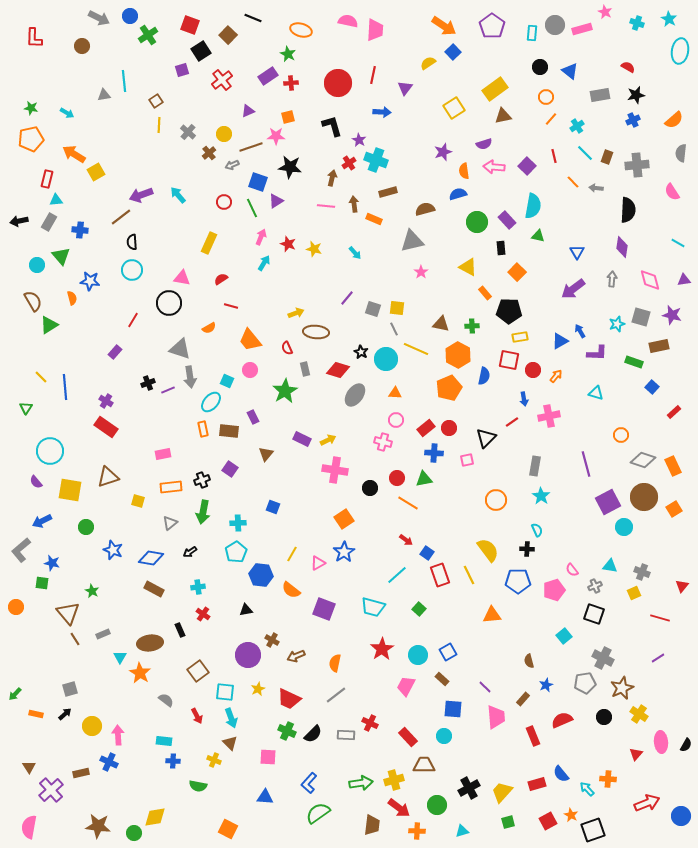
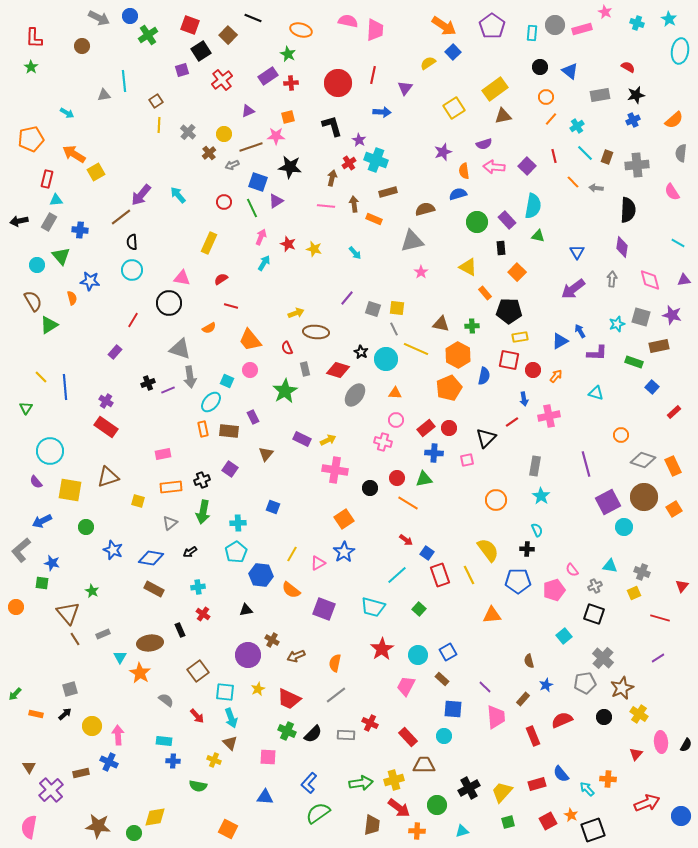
green star at (31, 108): moved 41 px up; rotated 24 degrees clockwise
purple arrow at (141, 195): rotated 30 degrees counterclockwise
gray cross at (603, 658): rotated 15 degrees clockwise
red arrow at (197, 716): rotated 14 degrees counterclockwise
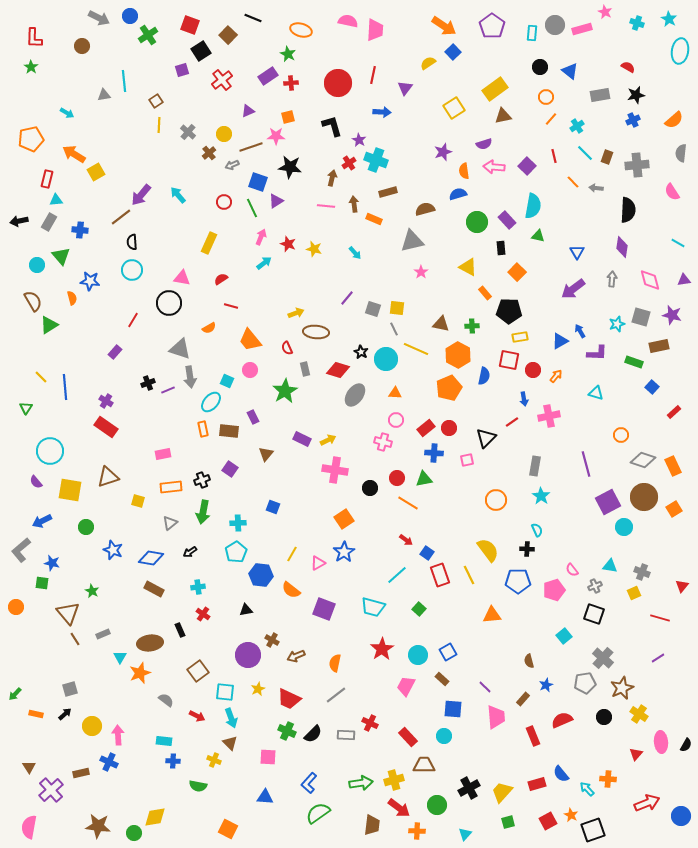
cyan arrow at (264, 263): rotated 21 degrees clockwise
orange star at (140, 673): rotated 20 degrees clockwise
red arrow at (197, 716): rotated 21 degrees counterclockwise
cyan triangle at (462, 831): moved 3 px right, 3 px down; rotated 32 degrees counterclockwise
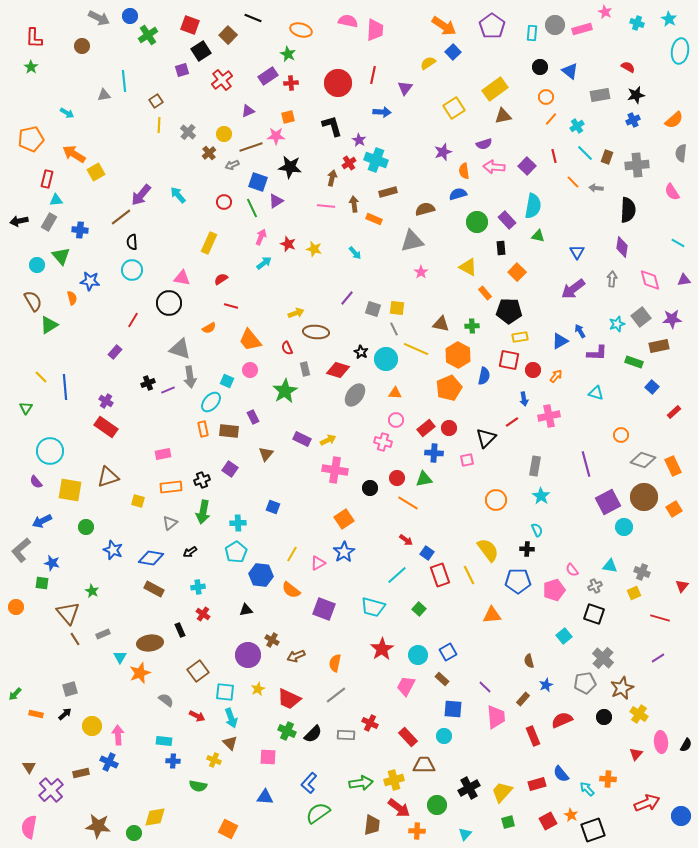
purple star at (672, 315): moved 4 px down; rotated 18 degrees counterclockwise
gray square at (641, 317): rotated 36 degrees clockwise
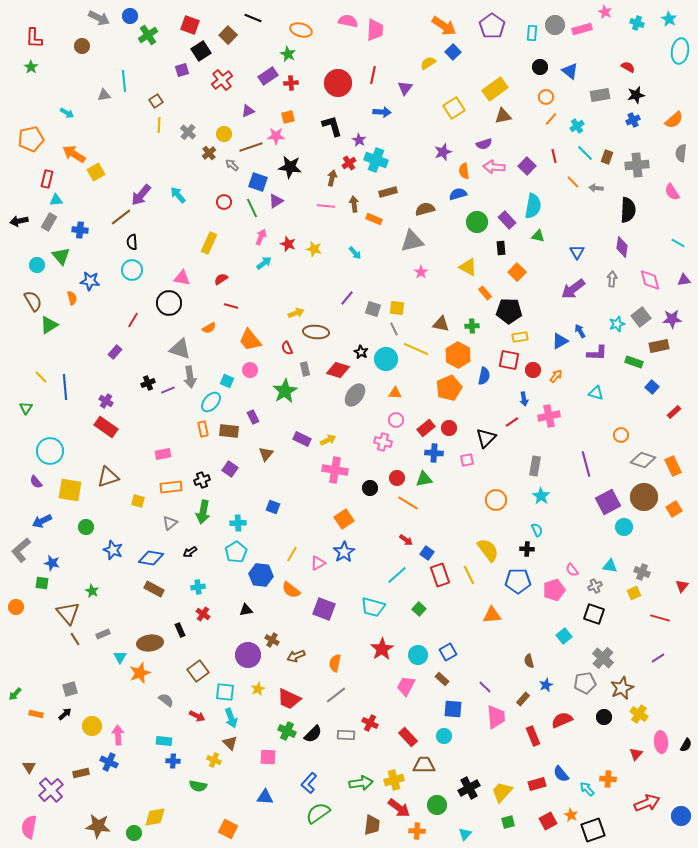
gray arrow at (232, 165): rotated 64 degrees clockwise
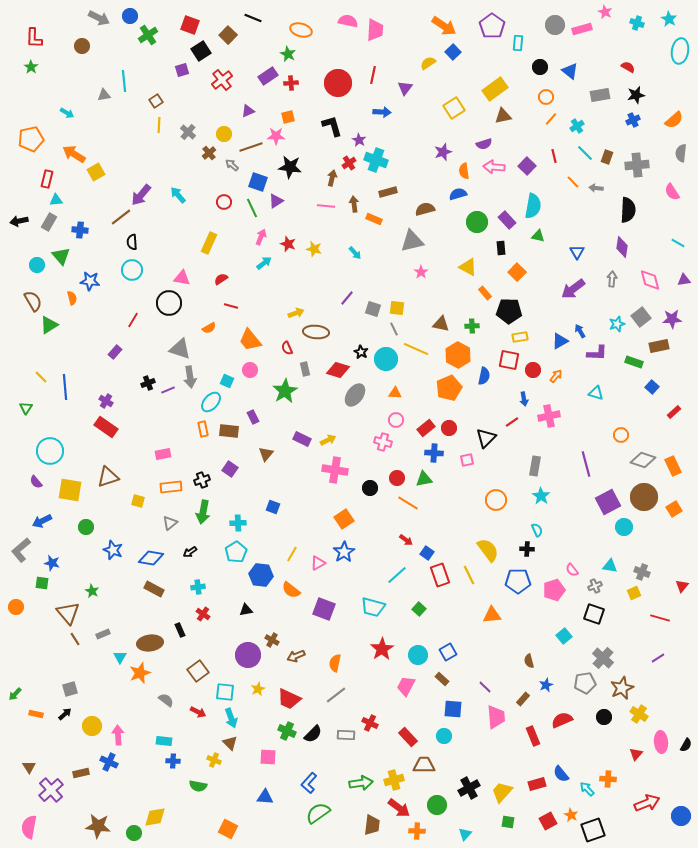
cyan rectangle at (532, 33): moved 14 px left, 10 px down
red arrow at (197, 716): moved 1 px right, 4 px up
green square at (508, 822): rotated 24 degrees clockwise
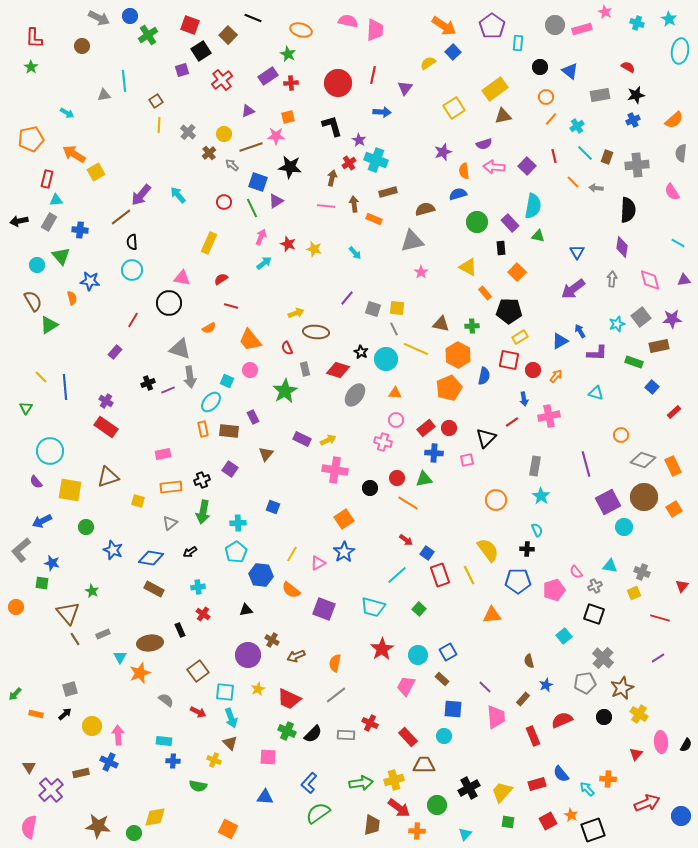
purple rectangle at (507, 220): moved 3 px right, 3 px down
yellow rectangle at (520, 337): rotated 21 degrees counterclockwise
pink semicircle at (572, 570): moved 4 px right, 2 px down
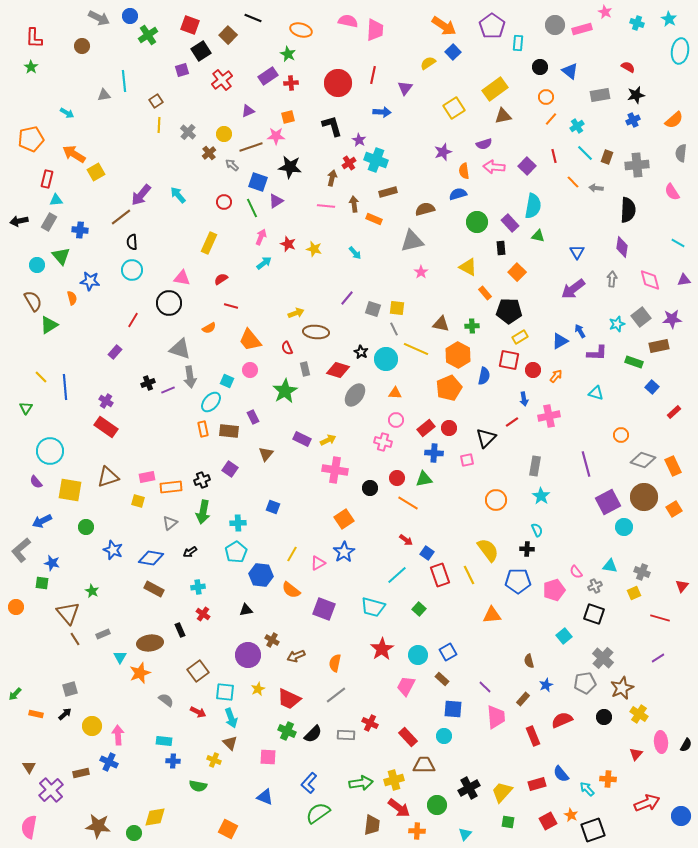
pink rectangle at (163, 454): moved 16 px left, 23 px down
blue triangle at (265, 797): rotated 18 degrees clockwise
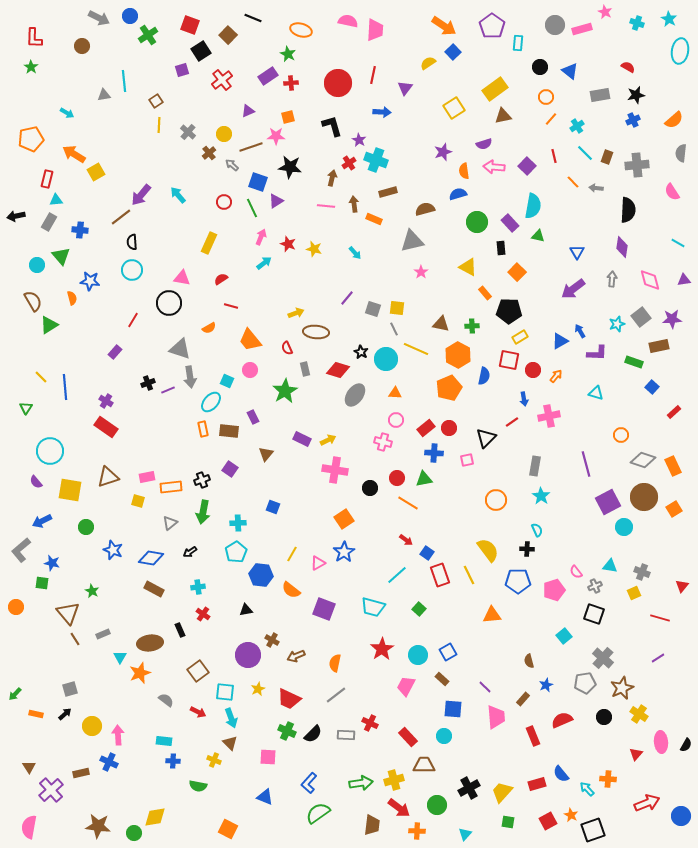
black arrow at (19, 221): moved 3 px left, 5 px up
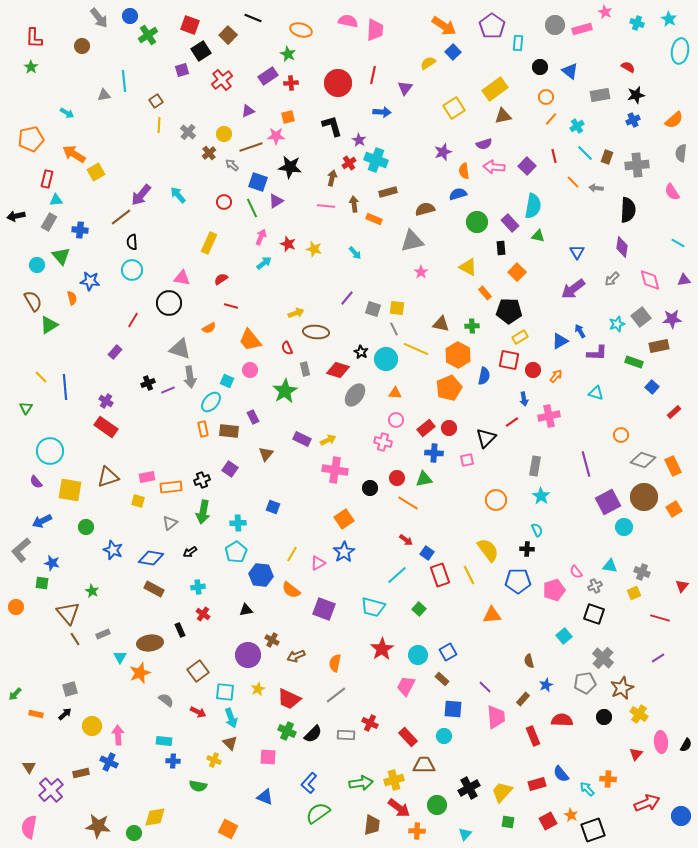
gray arrow at (99, 18): rotated 25 degrees clockwise
gray arrow at (612, 279): rotated 140 degrees counterclockwise
red semicircle at (562, 720): rotated 25 degrees clockwise
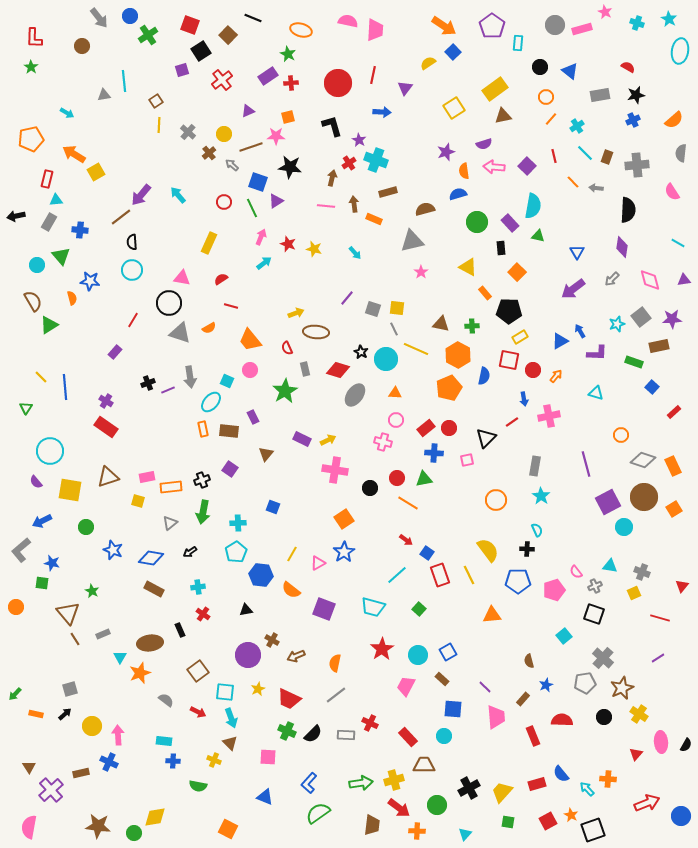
purple star at (443, 152): moved 3 px right
gray triangle at (180, 349): moved 16 px up
